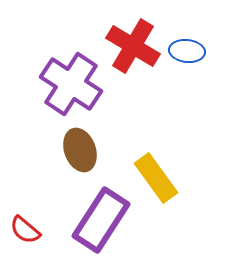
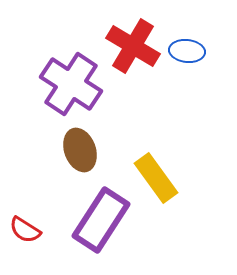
red semicircle: rotated 8 degrees counterclockwise
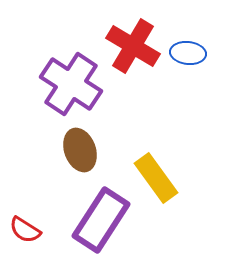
blue ellipse: moved 1 px right, 2 px down
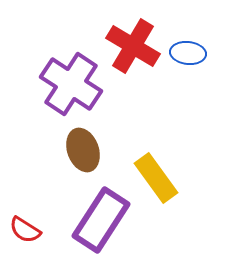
brown ellipse: moved 3 px right
